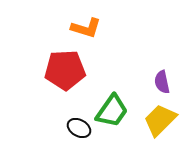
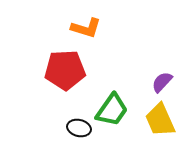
purple semicircle: rotated 55 degrees clockwise
green trapezoid: moved 1 px up
yellow trapezoid: rotated 69 degrees counterclockwise
black ellipse: rotated 15 degrees counterclockwise
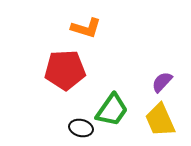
black ellipse: moved 2 px right
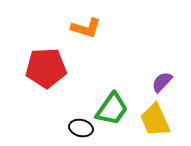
red pentagon: moved 19 px left, 2 px up
green trapezoid: moved 1 px up
yellow trapezoid: moved 5 px left
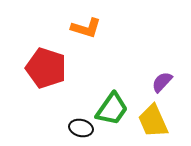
red pentagon: rotated 21 degrees clockwise
yellow trapezoid: moved 2 px left, 1 px down
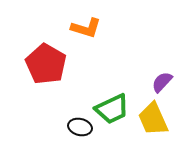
red pentagon: moved 4 px up; rotated 12 degrees clockwise
green trapezoid: rotated 30 degrees clockwise
yellow trapezoid: moved 2 px up
black ellipse: moved 1 px left, 1 px up
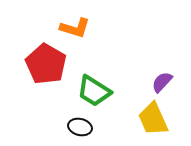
orange L-shape: moved 11 px left
green trapezoid: moved 18 px left, 18 px up; rotated 57 degrees clockwise
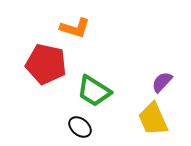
red pentagon: rotated 18 degrees counterclockwise
black ellipse: rotated 25 degrees clockwise
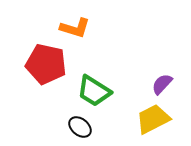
purple semicircle: moved 2 px down
yellow trapezoid: rotated 87 degrees clockwise
